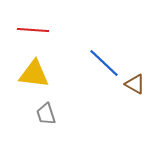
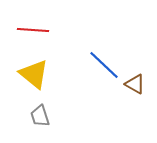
blue line: moved 2 px down
yellow triangle: rotated 32 degrees clockwise
gray trapezoid: moved 6 px left, 2 px down
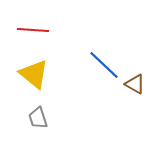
gray trapezoid: moved 2 px left, 2 px down
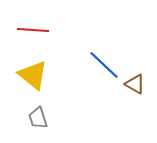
yellow triangle: moved 1 px left, 1 px down
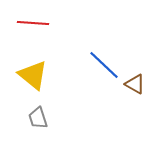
red line: moved 7 px up
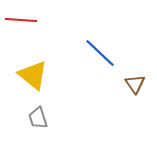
red line: moved 12 px left, 3 px up
blue line: moved 4 px left, 12 px up
brown triangle: rotated 25 degrees clockwise
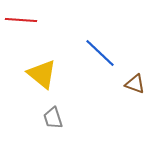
yellow triangle: moved 9 px right, 1 px up
brown triangle: rotated 35 degrees counterclockwise
gray trapezoid: moved 15 px right
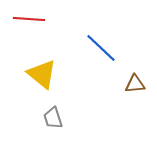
red line: moved 8 px right, 1 px up
blue line: moved 1 px right, 5 px up
brown triangle: rotated 25 degrees counterclockwise
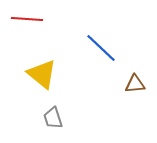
red line: moved 2 px left
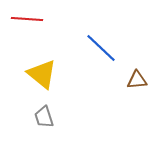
brown triangle: moved 2 px right, 4 px up
gray trapezoid: moved 9 px left, 1 px up
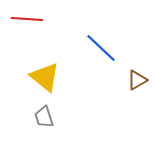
yellow triangle: moved 3 px right, 3 px down
brown triangle: rotated 25 degrees counterclockwise
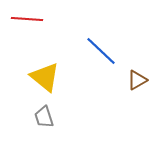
blue line: moved 3 px down
